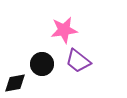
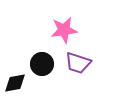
purple trapezoid: moved 2 px down; rotated 20 degrees counterclockwise
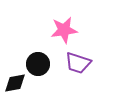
black circle: moved 4 px left
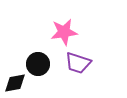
pink star: moved 2 px down
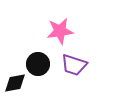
pink star: moved 4 px left, 1 px up
purple trapezoid: moved 4 px left, 2 px down
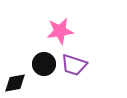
black circle: moved 6 px right
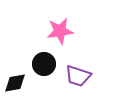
purple trapezoid: moved 4 px right, 11 px down
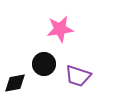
pink star: moved 2 px up
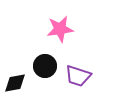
black circle: moved 1 px right, 2 px down
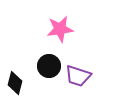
black circle: moved 4 px right
black diamond: rotated 65 degrees counterclockwise
